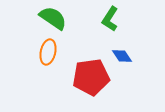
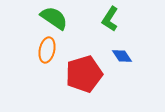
green semicircle: moved 1 px right
orange ellipse: moved 1 px left, 2 px up
red pentagon: moved 7 px left, 3 px up; rotated 9 degrees counterclockwise
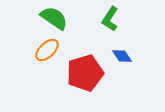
orange ellipse: rotated 35 degrees clockwise
red pentagon: moved 1 px right, 1 px up
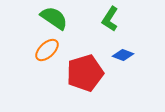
blue diamond: moved 1 px right, 1 px up; rotated 35 degrees counterclockwise
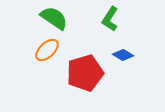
blue diamond: rotated 10 degrees clockwise
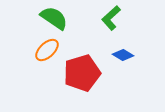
green L-shape: moved 1 px right, 1 px up; rotated 15 degrees clockwise
red pentagon: moved 3 px left
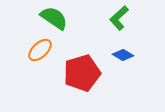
green L-shape: moved 8 px right
orange ellipse: moved 7 px left
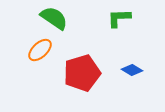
green L-shape: rotated 40 degrees clockwise
blue diamond: moved 9 px right, 15 px down
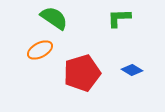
orange ellipse: rotated 15 degrees clockwise
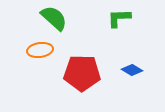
green semicircle: rotated 8 degrees clockwise
orange ellipse: rotated 20 degrees clockwise
red pentagon: rotated 18 degrees clockwise
